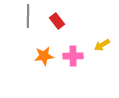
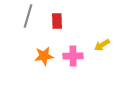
gray line: rotated 15 degrees clockwise
red rectangle: rotated 35 degrees clockwise
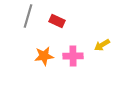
red rectangle: rotated 63 degrees counterclockwise
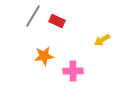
gray line: moved 5 px right; rotated 15 degrees clockwise
yellow arrow: moved 5 px up
pink cross: moved 15 px down
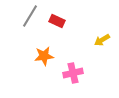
gray line: moved 3 px left
pink cross: moved 2 px down; rotated 12 degrees counterclockwise
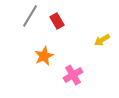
red rectangle: rotated 35 degrees clockwise
orange star: rotated 18 degrees counterclockwise
pink cross: moved 2 px down; rotated 18 degrees counterclockwise
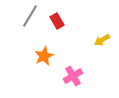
pink cross: moved 1 px down
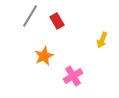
yellow arrow: rotated 35 degrees counterclockwise
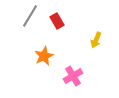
yellow arrow: moved 6 px left
